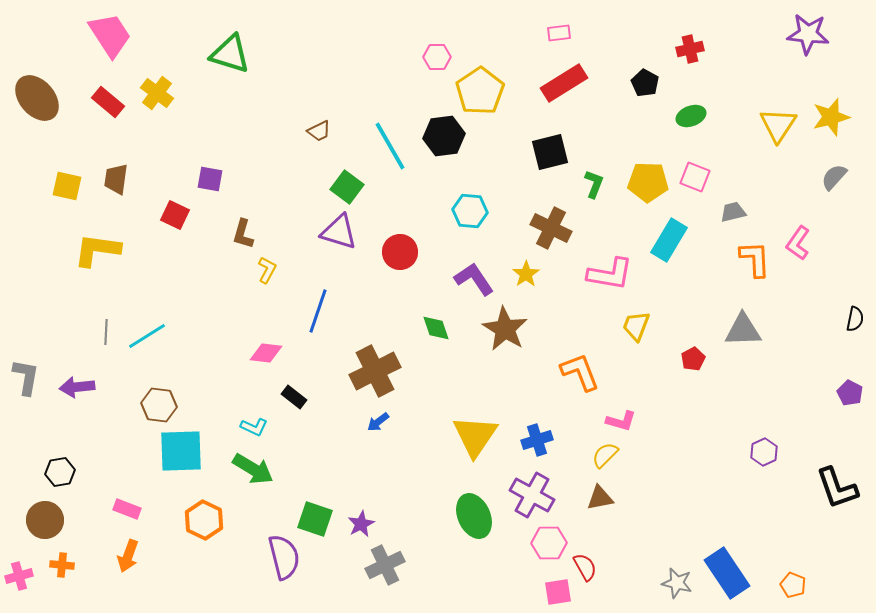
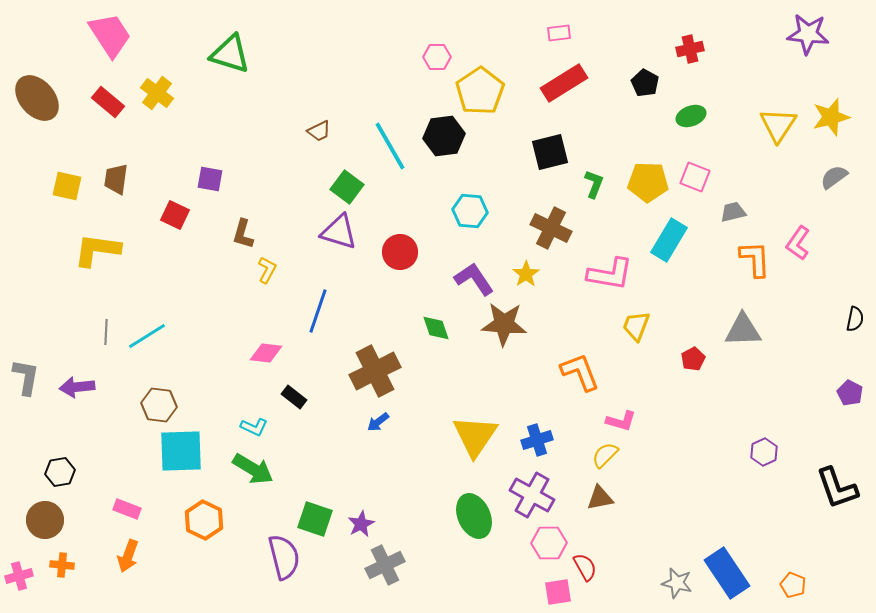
gray semicircle at (834, 177): rotated 12 degrees clockwise
brown star at (505, 329): moved 1 px left, 5 px up; rotated 27 degrees counterclockwise
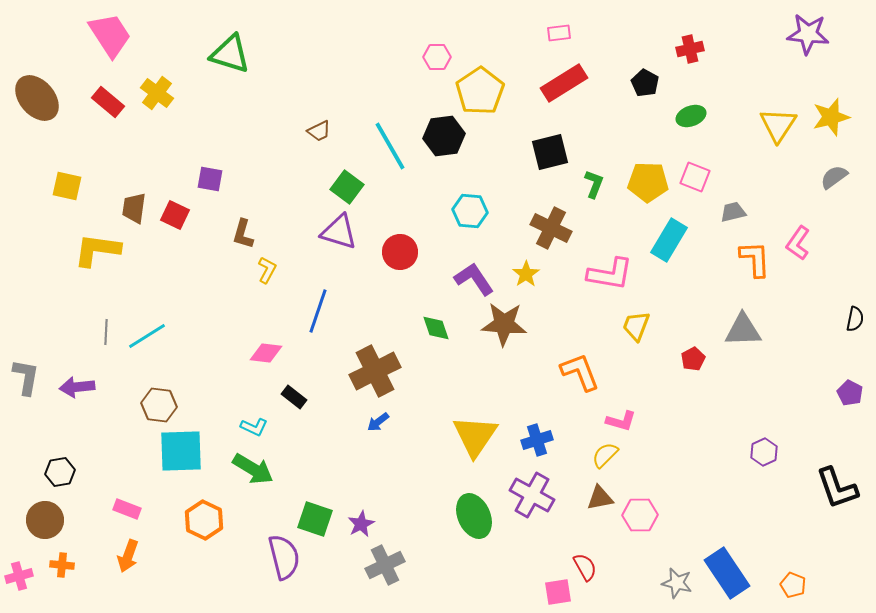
brown trapezoid at (116, 179): moved 18 px right, 29 px down
pink hexagon at (549, 543): moved 91 px right, 28 px up
